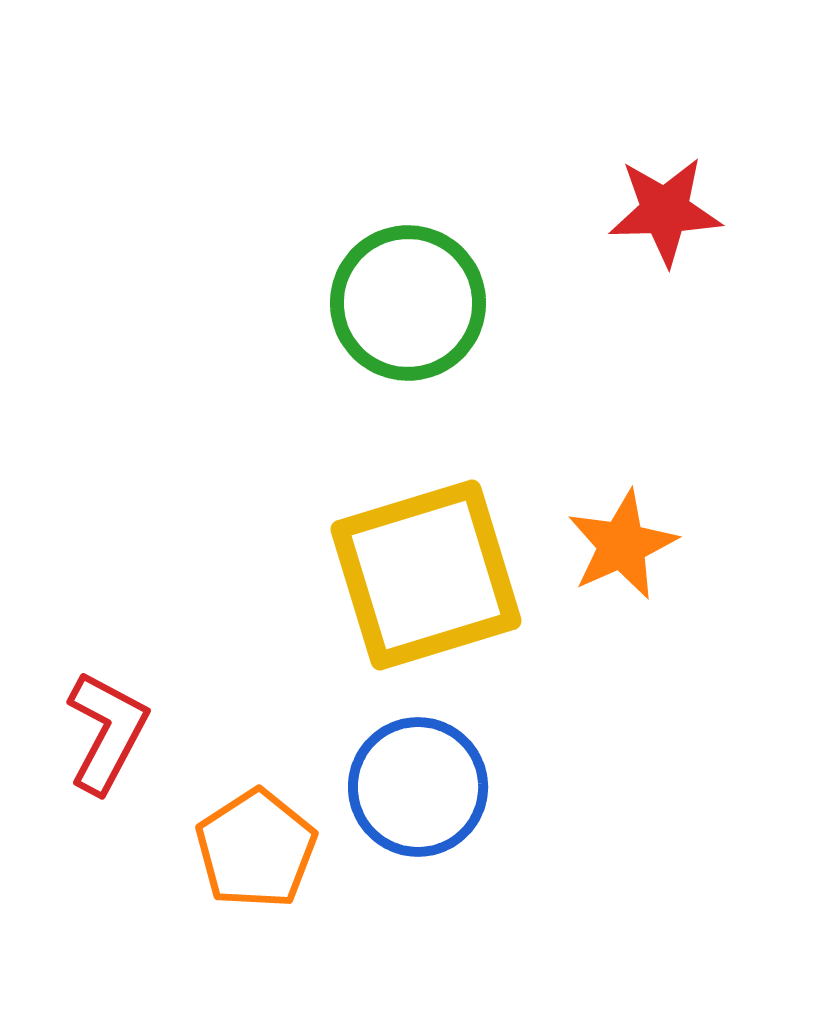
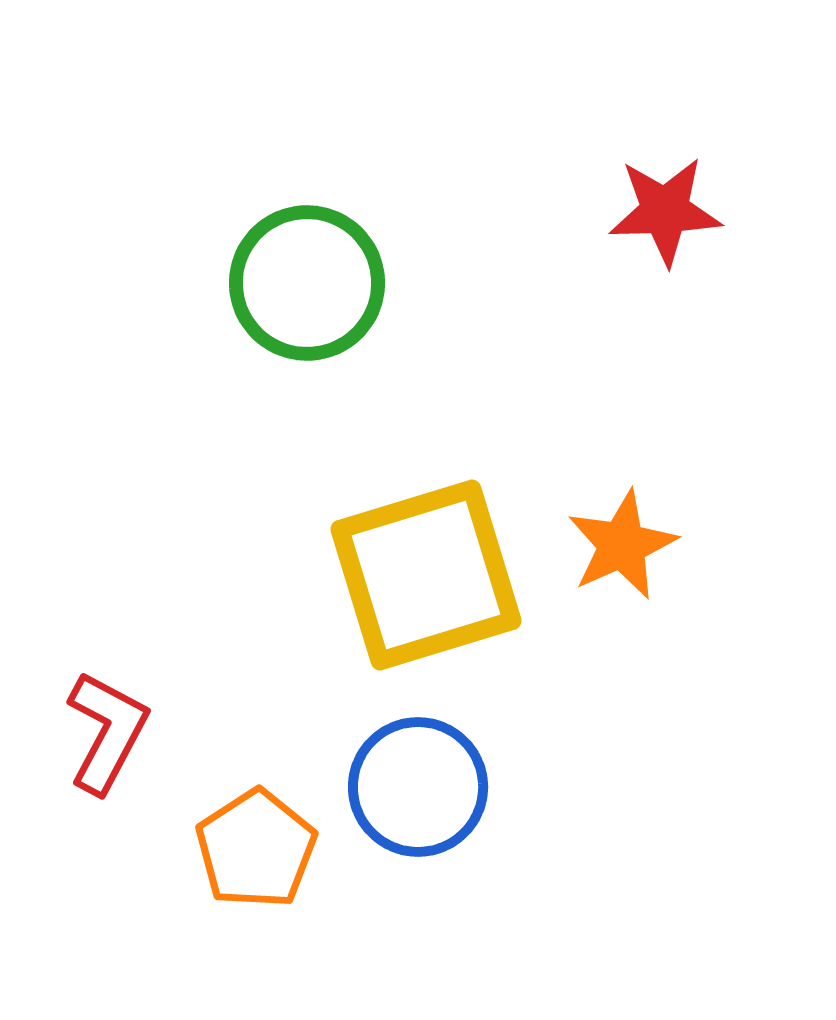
green circle: moved 101 px left, 20 px up
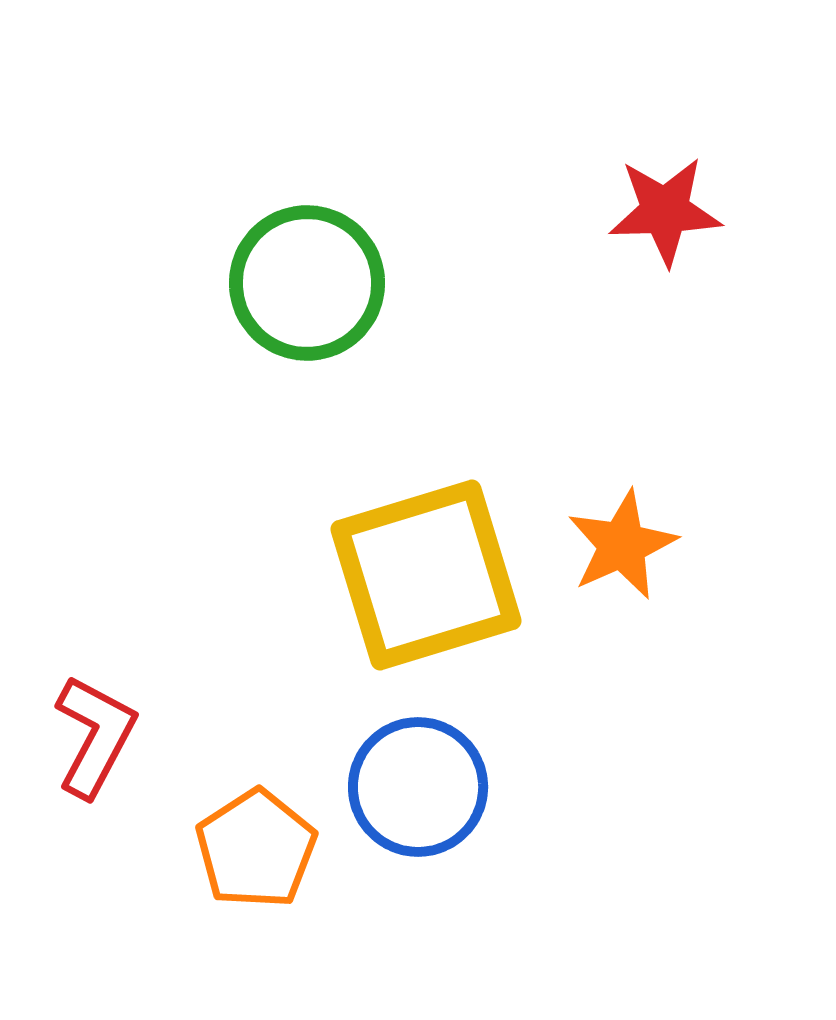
red L-shape: moved 12 px left, 4 px down
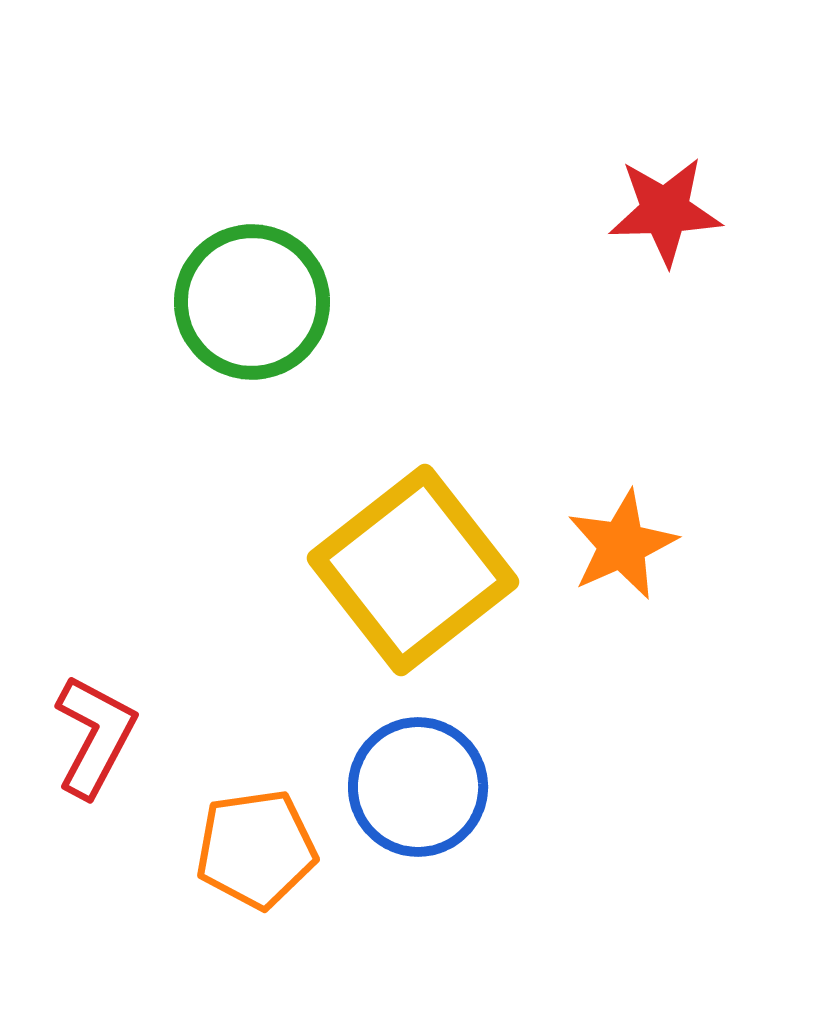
green circle: moved 55 px left, 19 px down
yellow square: moved 13 px left, 5 px up; rotated 21 degrees counterclockwise
orange pentagon: rotated 25 degrees clockwise
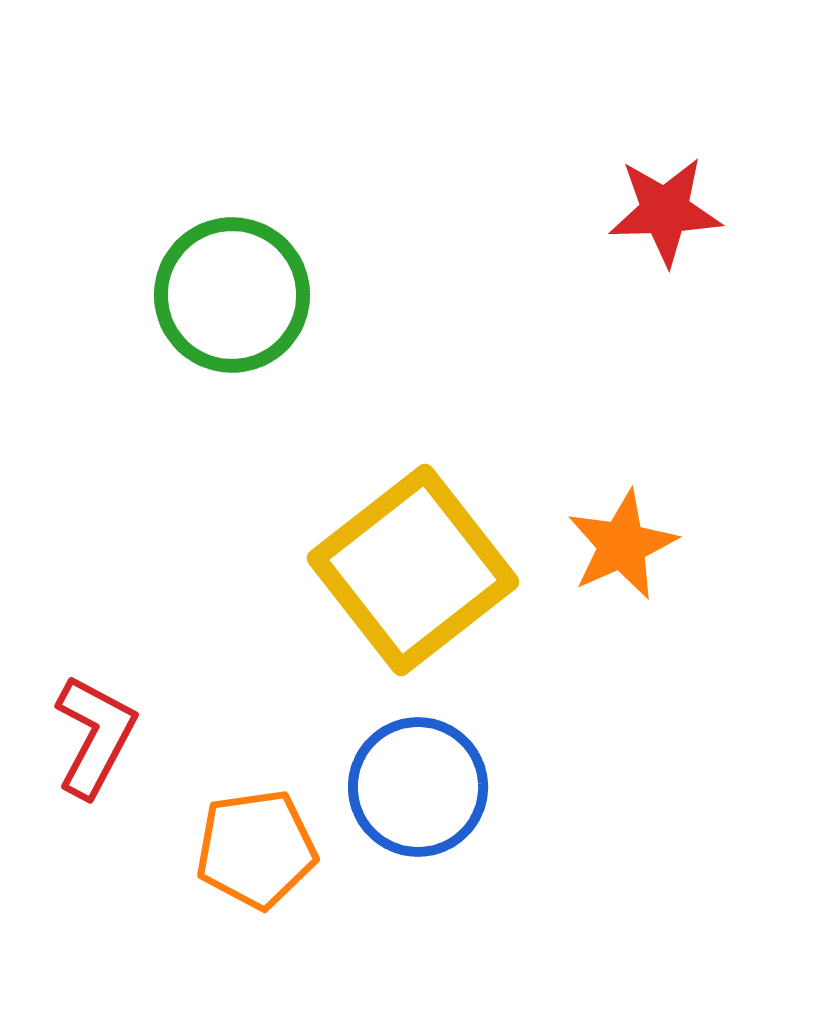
green circle: moved 20 px left, 7 px up
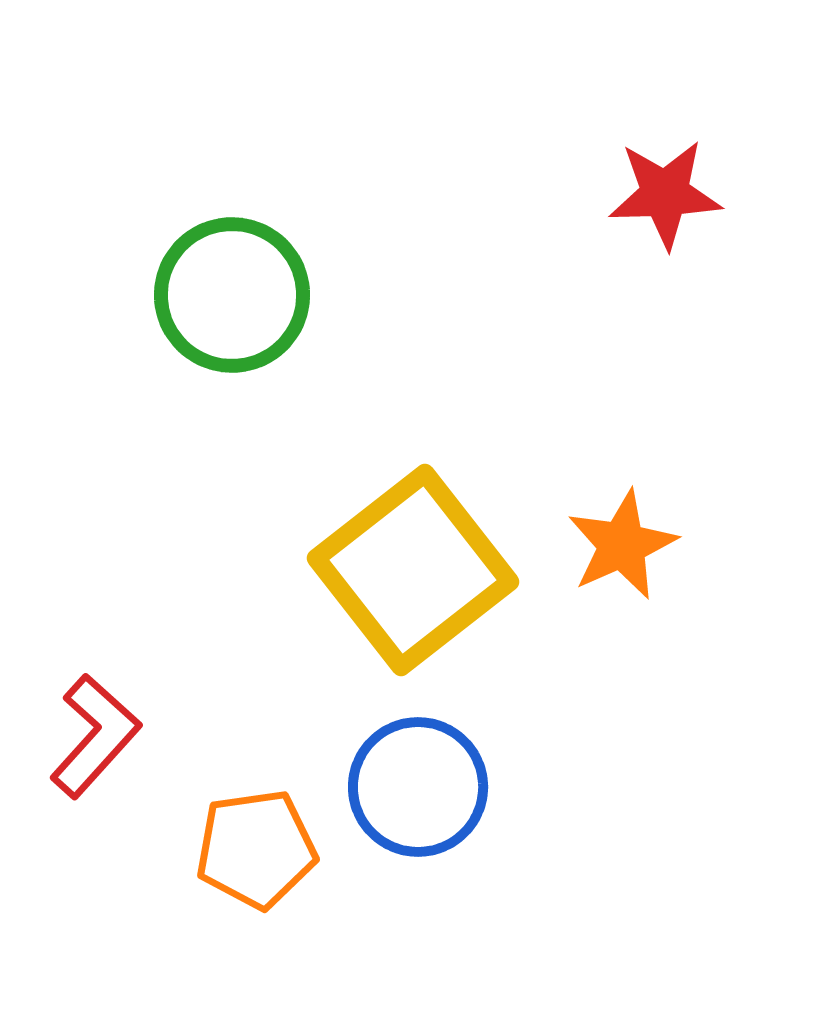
red star: moved 17 px up
red L-shape: rotated 14 degrees clockwise
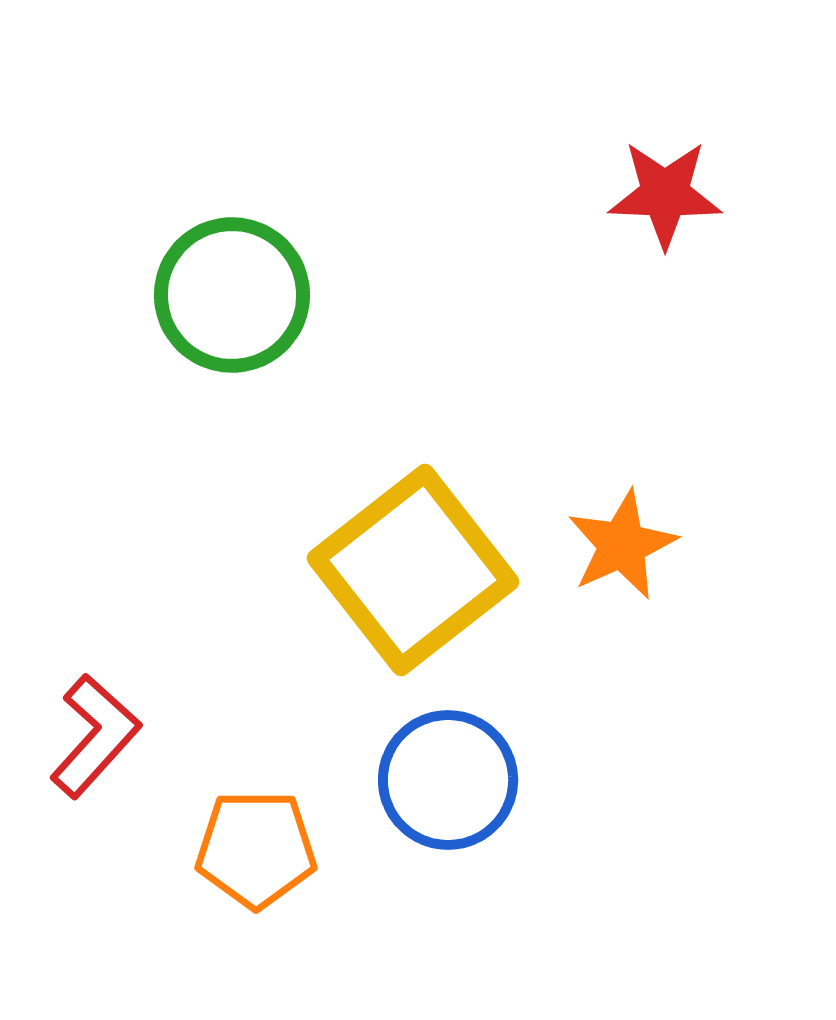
red star: rotated 4 degrees clockwise
blue circle: moved 30 px right, 7 px up
orange pentagon: rotated 8 degrees clockwise
